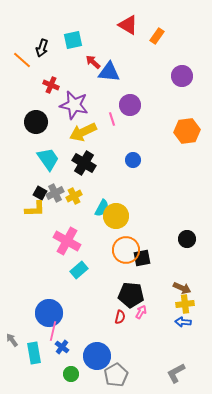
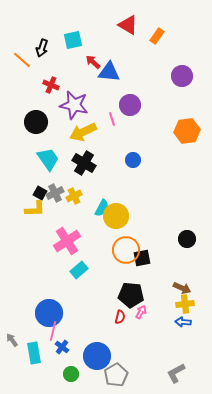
pink cross at (67, 241): rotated 28 degrees clockwise
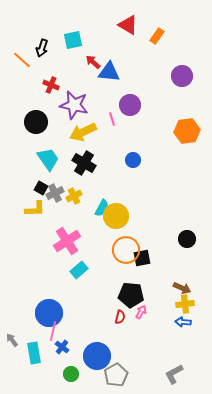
black square at (40, 193): moved 1 px right, 5 px up
gray L-shape at (176, 373): moved 2 px left, 1 px down
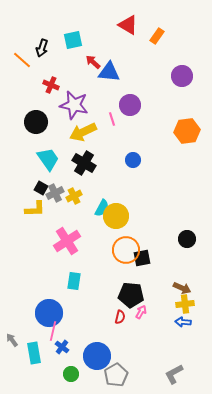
cyan rectangle at (79, 270): moved 5 px left, 11 px down; rotated 42 degrees counterclockwise
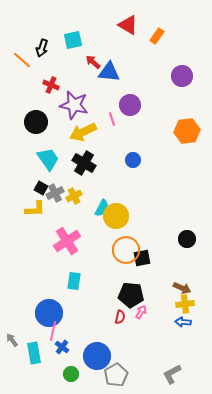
gray L-shape at (174, 374): moved 2 px left
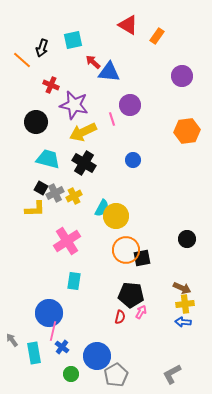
cyan trapezoid at (48, 159): rotated 40 degrees counterclockwise
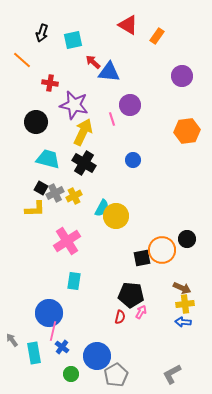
black arrow at (42, 48): moved 15 px up
red cross at (51, 85): moved 1 px left, 2 px up; rotated 14 degrees counterclockwise
yellow arrow at (83, 132): rotated 140 degrees clockwise
orange circle at (126, 250): moved 36 px right
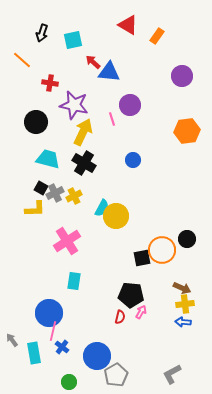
green circle at (71, 374): moved 2 px left, 8 px down
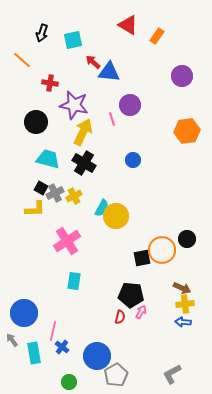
blue circle at (49, 313): moved 25 px left
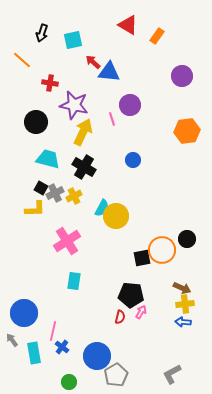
black cross at (84, 163): moved 4 px down
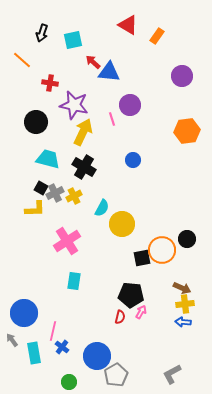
yellow circle at (116, 216): moved 6 px right, 8 px down
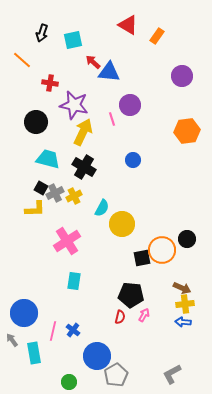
pink arrow at (141, 312): moved 3 px right, 3 px down
blue cross at (62, 347): moved 11 px right, 17 px up
